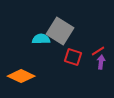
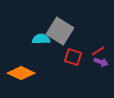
purple arrow: rotated 104 degrees clockwise
orange diamond: moved 3 px up
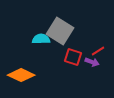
purple arrow: moved 9 px left
orange diamond: moved 2 px down
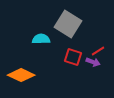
gray square: moved 8 px right, 7 px up
purple arrow: moved 1 px right
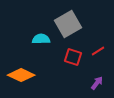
gray square: rotated 28 degrees clockwise
purple arrow: moved 4 px right, 21 px down; rotated 72 degrees counterclockwise
